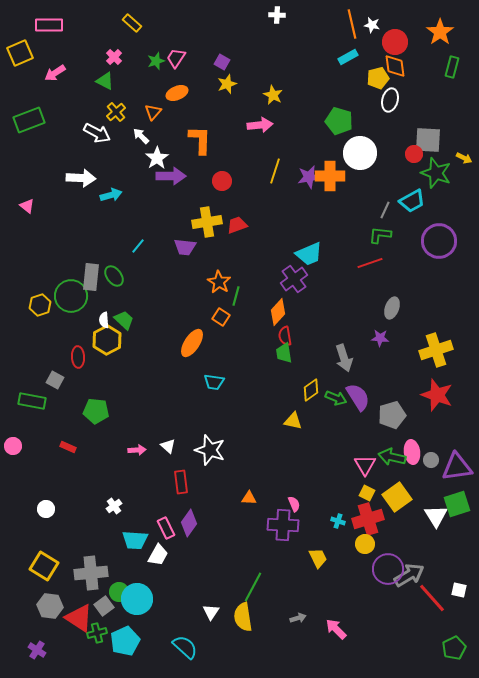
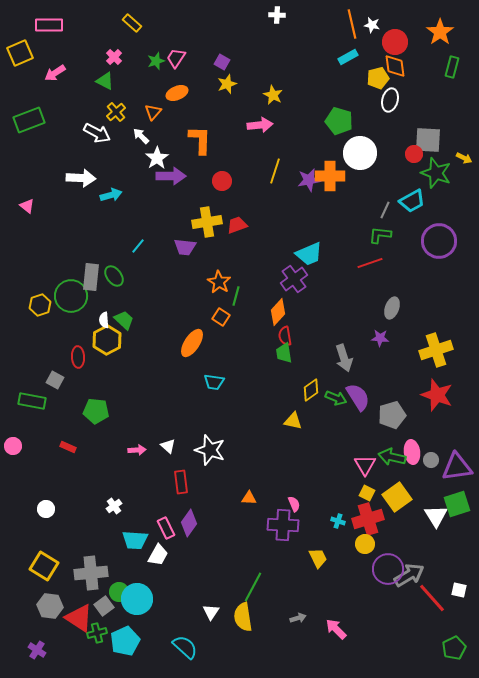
purple star at (309, 177): moved 3 px down
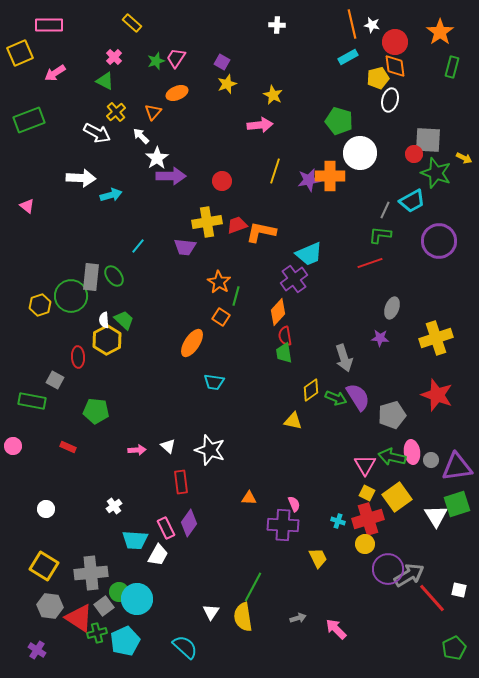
white cross at (277, 15): moved 10 px down
orange L-shape at (200, 140): moved 61 px right, 92 px down; rotated 80 degrees counterclockwise
yellow cross at (436, 350): moved 12 px up
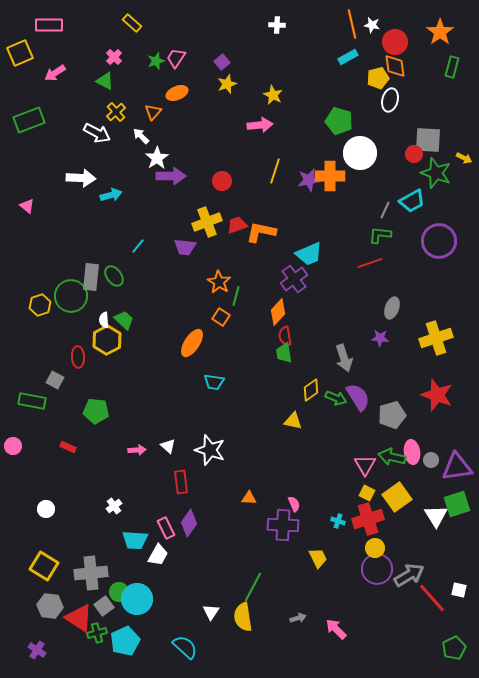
purple square at (222, 62): rotated 21 degrees clockwise
yellow cross at (207, 222): rotated 12 degrees counterclockwise
yellow circle at (365, 544): moved 10 px right, 4 px down
purple circle at (388, 569): moved 11 px left
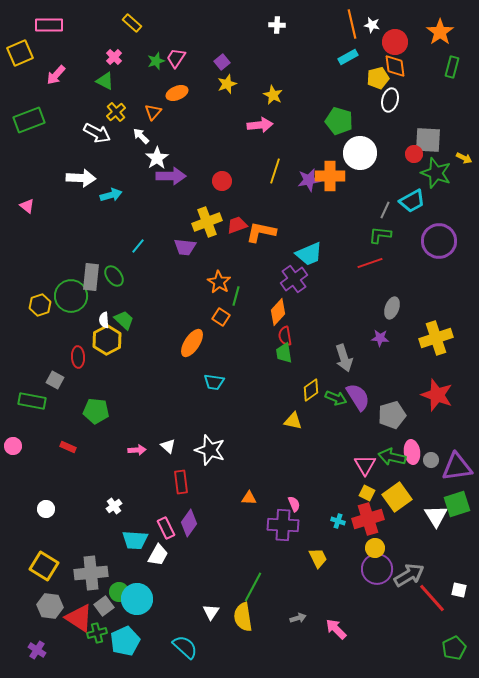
pink arrow at (55, 73): moved 1 px right, 2 px down; rotated 15 degrees counterclockwise
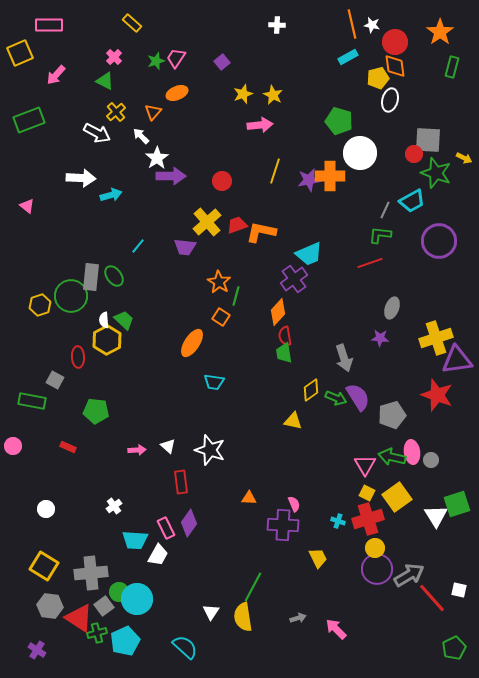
yellow star at (227, 84): moved 16 px right, 10 px down
yellow cross at (207, 222): rotated 20 degrees counterclockwise
purple triangle at (457, 467): moved 107 px up
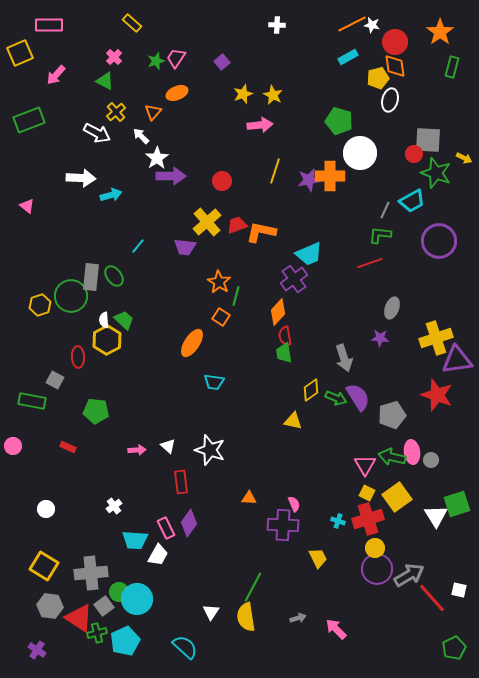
orange line at (352, 24): rotated 76 degrees clockwise
yellow semicircle at (243, 617): moved 3 px right
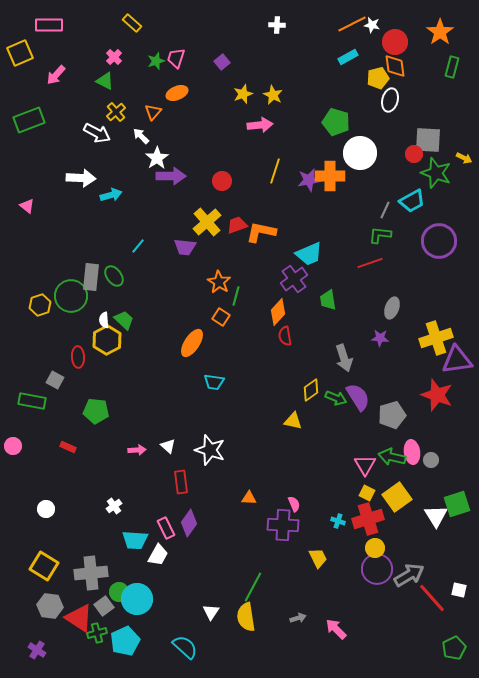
pink trapezoid at (176, 58): rotated 15 degrees counterclockwise
green pentagon at (339, 121): moved 3 px left, 1 px down
green trapezoid at (284, 353): moved 44 px right, 53 px up
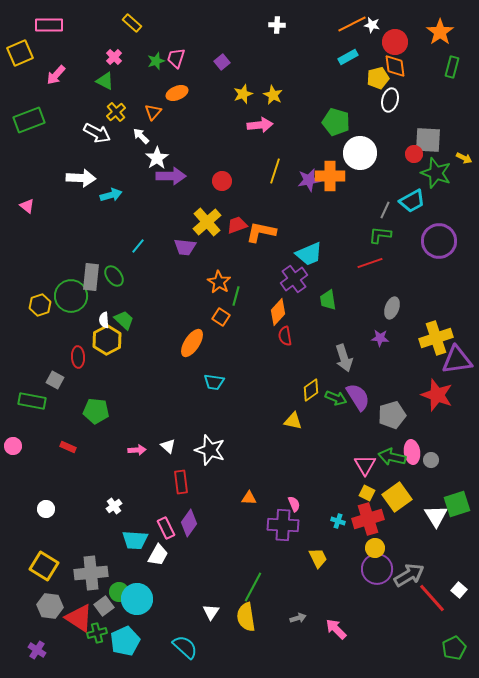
white square at (459, 590): rotated 28 degrees clockwise
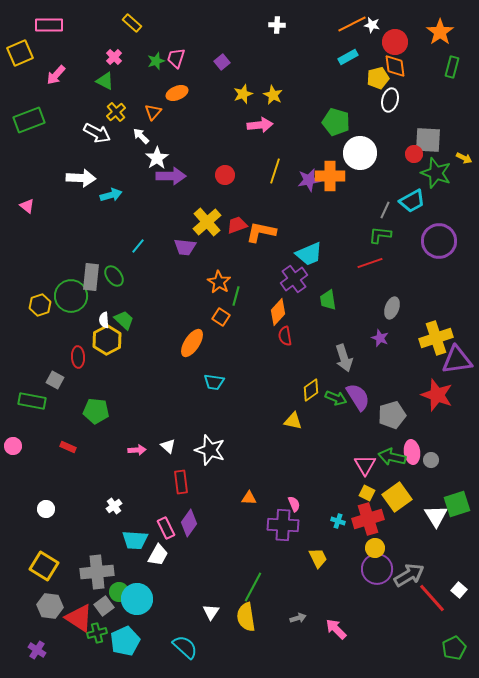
red circle at (222, 181): moved 3 px right, 6 px up
purple star at (380, 338): rotated 18 degrees clockwise
gray cross at (91, 573): moved 6 px right, 1 px up
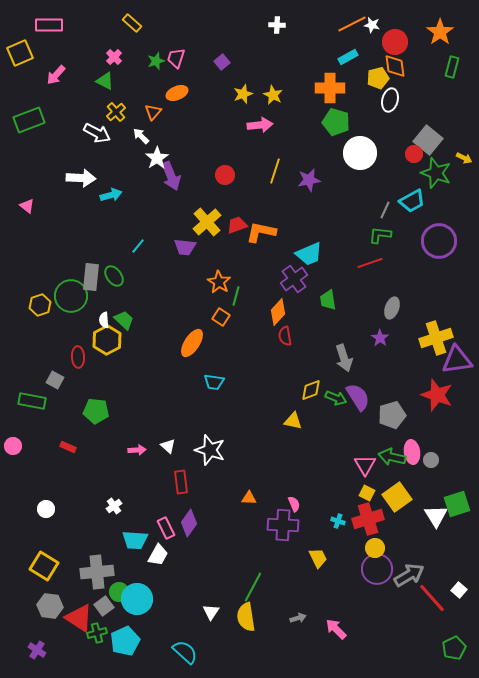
gray square at (428, 140): rotated 36 degrees clockwise
purple arrow at (171, 176): rotated 68 degrees clockwise
orange cross at (330, 176): moved 88 px up
purple star at (380, 338): rotated 12 degrees clockwise
yellow diamond at (311, 390): rotated 15 degrees clockwise
cyan semicircle at (185, 647): moved 5 px down
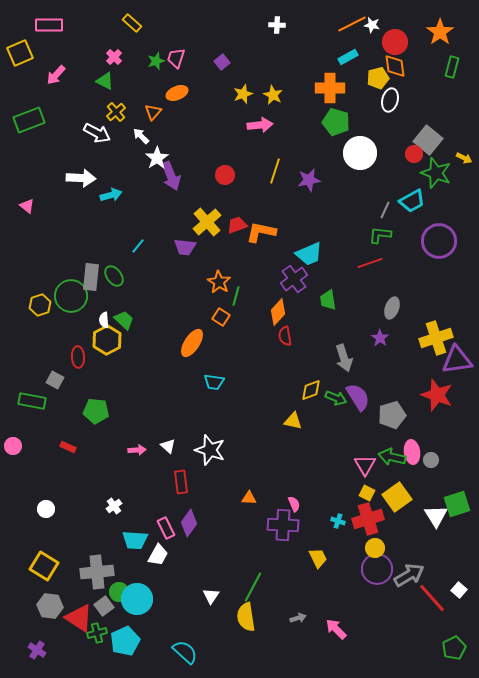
white triangle at (211, 612): moved 16 px up
